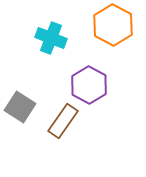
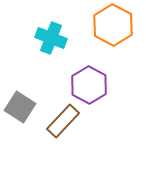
brown rectangle: rotated 8 degrees clockwise
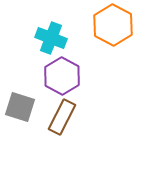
purple hexagon: moved 27 px left, 9 px up
gray square: rotated 16 degrees counterclockwise
brown rectangle: moved 1 px left, 4 px up; rotated 16 degrees counterclockwise
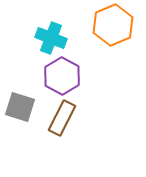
orange hexagon: rotated 9 degrees clockwise
brown rectangle: moved 1 px down
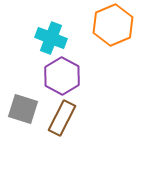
gray square: moved 3 px right, 2 px down
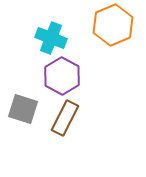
brown rectangle: moved 3 px right
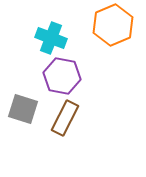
purple hexagon: rotated 18 degrees counterclockwise
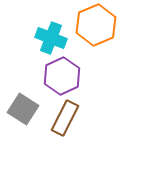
orange hexagon: moved 17 px left
purple hexagon: rotated 24 degrees clockwise
gray square: rotated 16 degrees clockwise
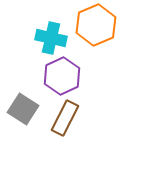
cyan cross: rotated 8 degrees counterclockwise
